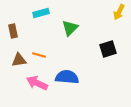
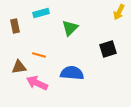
brown rectangle: moved 2 px right, 5 px up
brown triangle: moved 7 px down
blue semicircle: moved 5 px right, 4 px up
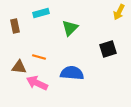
orange line: moved 2 px down
brown triangle: rotated 14 degrees clockwise
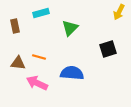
brown triangle: moved 1 px left, 4 px up
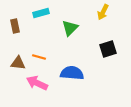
yellow arrow: moved 16 px left
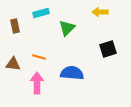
yellow arrow: moved 3 px left; rotated 63 degrees clockwise
green triangle: moved 3 px left
brown triangle: moved 5 px left, 1 px down
pink arrow: rotated 65 degrees clockwise
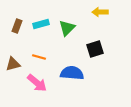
cyan rectangle: moved 11 px down
brown rectangle: moved 2 px right; rotated 32 degrees clockwise
black square: moved 13 px left
brown triangle: rotated 21 degrees counterclockwise
pink arrow: rotated 130 degrees clockwise
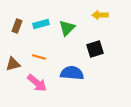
yellow arrow: moved 3 px down
